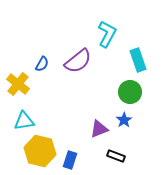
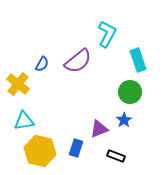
blue rectangle: moved 6 px right, 12 px up
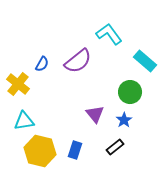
cyan L-shape: moved 2 px right; rotated 64 degrees counterclockwise
cyan rectangle: moved 7 px right, 1 px down; rotated 30 degrees counterclockwise
purple triangle: moved 4 px left, 15 px up; rotated 48 degrees counterclockwise
blue rectangle: moved 1 px left, 2 px down
black rectangle: moved 1 px left, 9 px up; rotated 60 degrees counterclockwise
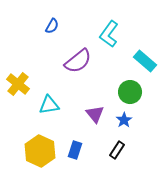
cyan L-shape: rotated 108 degrees counterclockwise
blue semicircle: moved 10 px right, 38 px up
cyan triangle: moved 25 px right, 16 px up
black rectangle: moved 2 px right, 3 px down; rotated 18 degrees counterclockwise
yellow hexagon: rotated 12 degrees clockwise
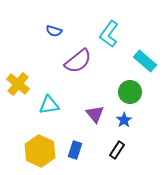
blue semicircle: moved 2 px right, 5 px down; rotated 77 degrees clockwise
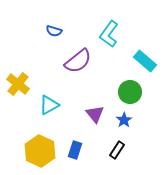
cyan triangle: rotated 20 degrees counterclockwise
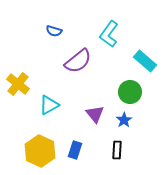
black rectangle: rotated 30 degrees counterclockwise
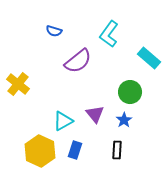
cyan rectangle: moved 4 px right, 3 px up
cyan triangle: moved 14 px right, 16 px down
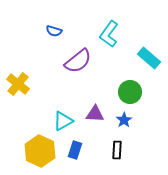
purple triangle: rotated 48 degrees counterclockwise
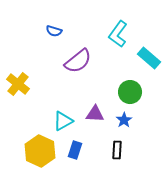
cyan L-shape: moved 9 px right
